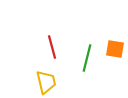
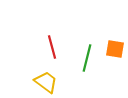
yellow trapezoid: rotated 40 degrees counterclockwise
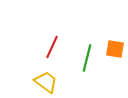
red line: rotated 40 degrees clockwise
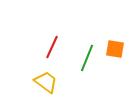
green line: rotated 8 degrees clockwise
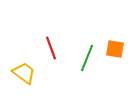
red line: moved 1 px left, 1 px down; rotated 45 degrees counterclockwise
yellow trapezoid: moved 22 px left, 9 px up
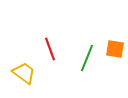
red line: moved 1 px left, 1 px down
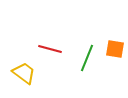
red line: rotated 55 degrees counterclockwise
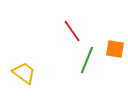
red line: moved 22 px right, 18 px up; rotated 40 degrees clockwise
green line: moved 2 px down
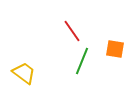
green line: moved 5 px left, 1 px down
